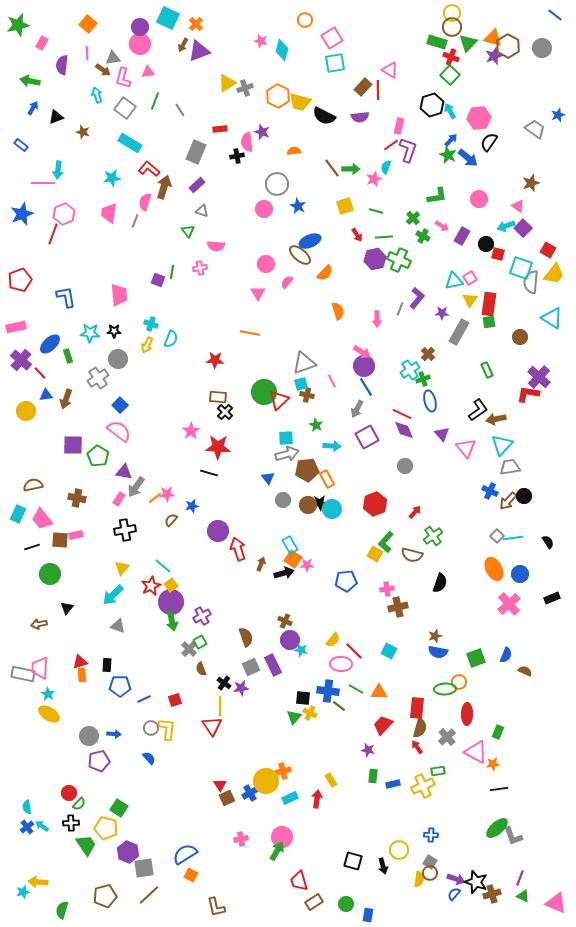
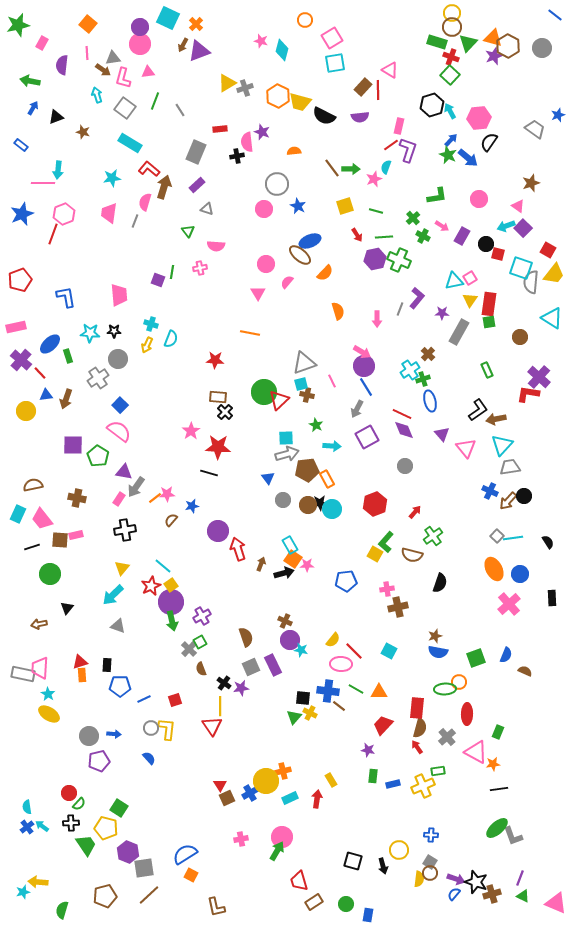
gray triangle at (202, 211): moved 5 px right, 2 px up
black rectangle at (552, 598): rotated 70 degrees counterclockwise
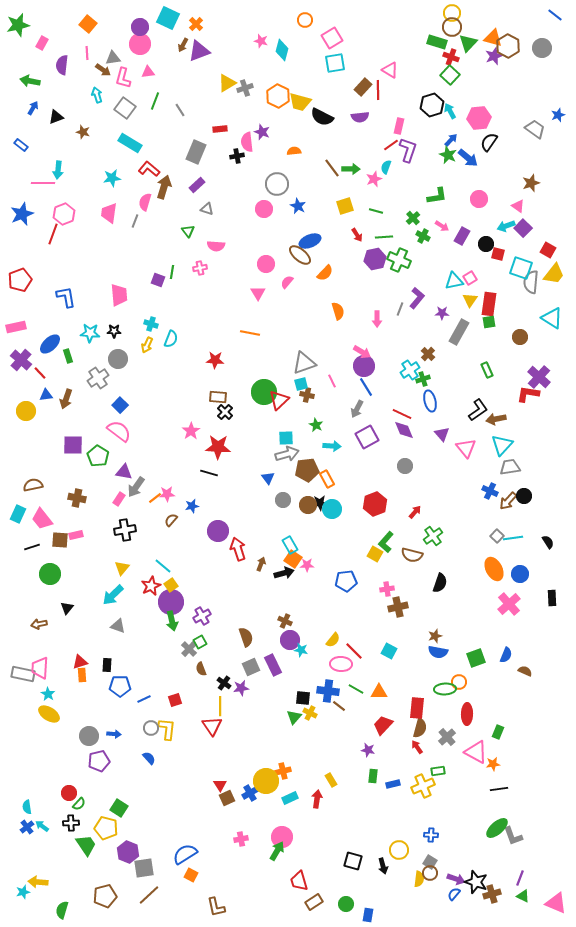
black semicircle at (324, 116): moved 2 px left, 1 px down
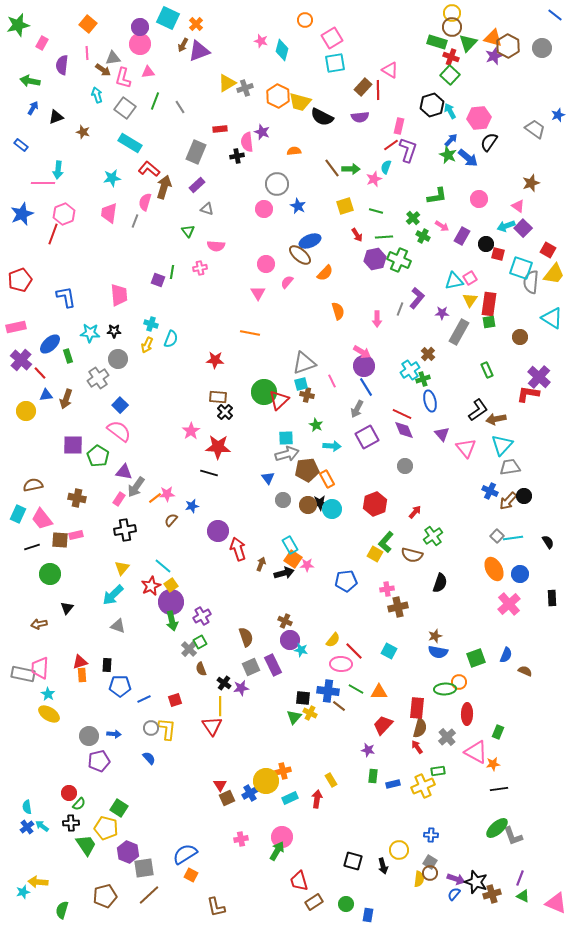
gray line at (180, 110): moved 3 px up
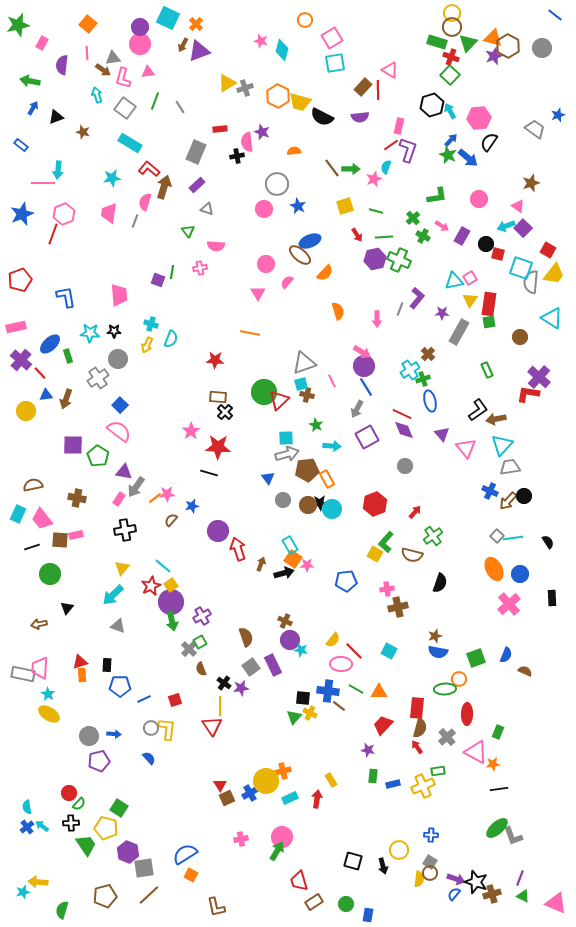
gray square at (251, 667): rotated 12 degrees counterclockwise
orange circle at (459, 682): moved 3 px up
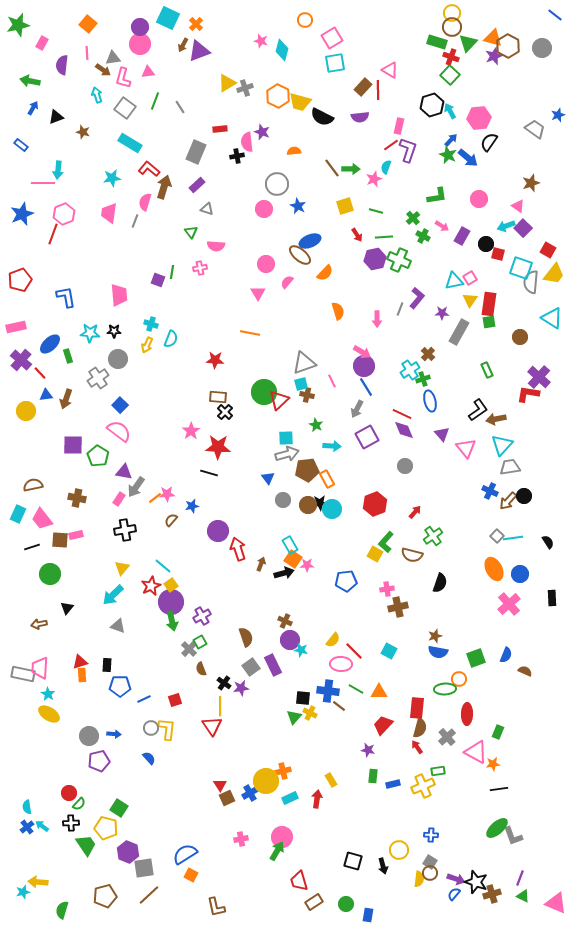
green triangle at (188, 231): moved 3 px right, 1 px down
